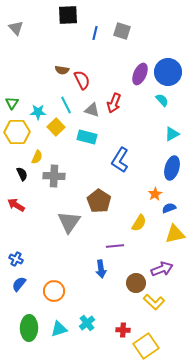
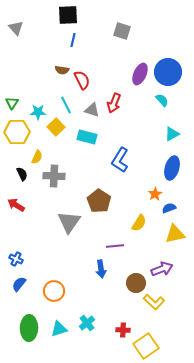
blue line at (95, 33): moved 22 px left, 7 px down
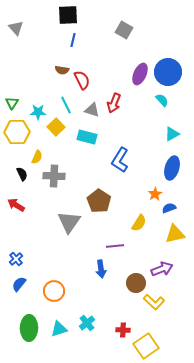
gray square at (122, 31): moved 2 px right, 1 px up; rotated 12 degrees clockwise
blue cross at (16, 259): rotated 24 degrees clockwise
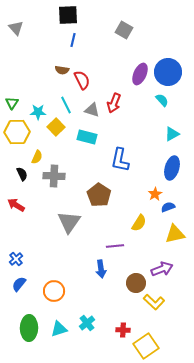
blue L-shape at (120, 160): rotated 20 degrees counterclockwise
brown pentagon at (99, 201): moved 6 px up
blue semicircle at (169, 208): moved 1 px left, 1 px up
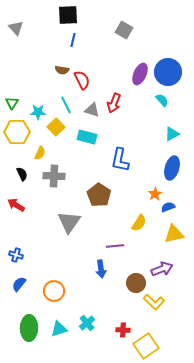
yellow semicircle at (37, 157): moved 3 px right, 4 px up
yellow triangle at (175, 234): moved 1 px left
blue cross at (16, 259): moved 4 px up; rotated 32 degrees counterclockwise
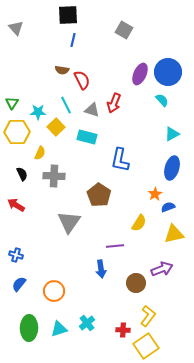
yellow L-shape at (154, 302): moved 6 px left, 14 px down; rotated 95 degrees counterclockwise
